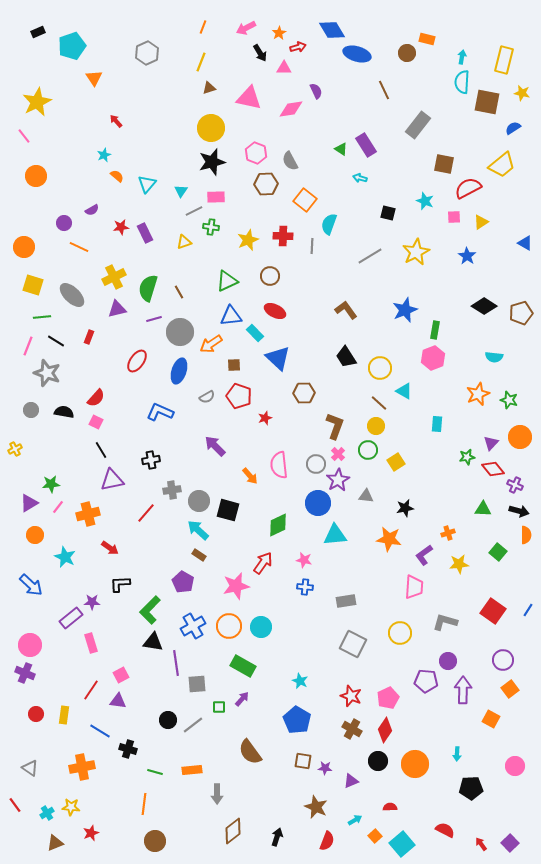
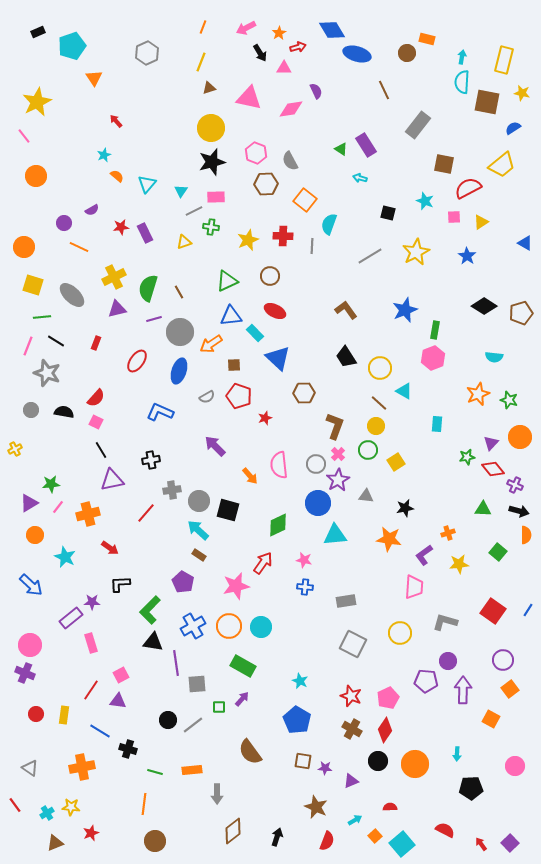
red rectangle at (89, 337): moved 7 px right, 6 px down
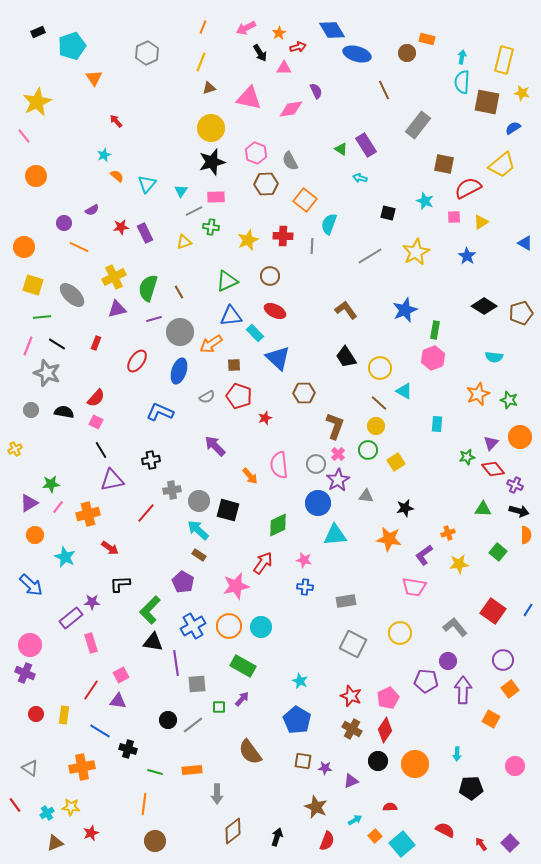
black line at (56, 341): moved 1 px right, 3 px down
pink trapezoid at (414, 587): rotated 95 degrees clockwise
gray L-shape at (445, 622): moved 10 px right, 5 px down; rotated 35 degrees clockwise
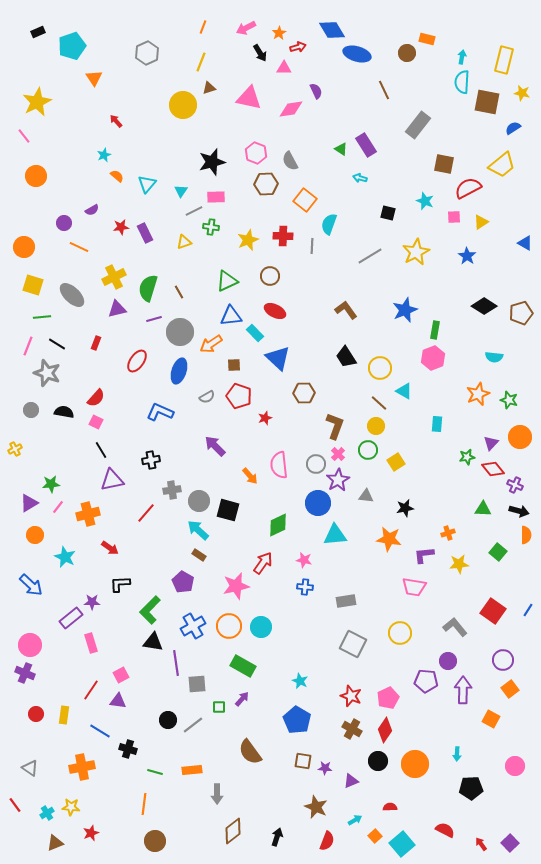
yellow circle at (211, 128): moved 28 px left, 23 px up
purple L-shape at (424, 555): rotated 30 degrees clockwise
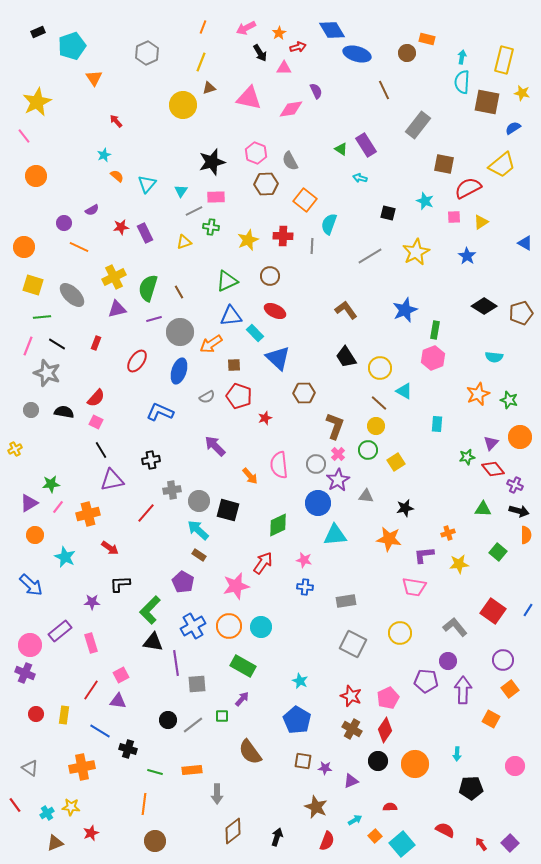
purple rectangle at (71, 618): moved 11 px left, 13 px down
green square at (219, 707): moved 3 px right, 9 px down
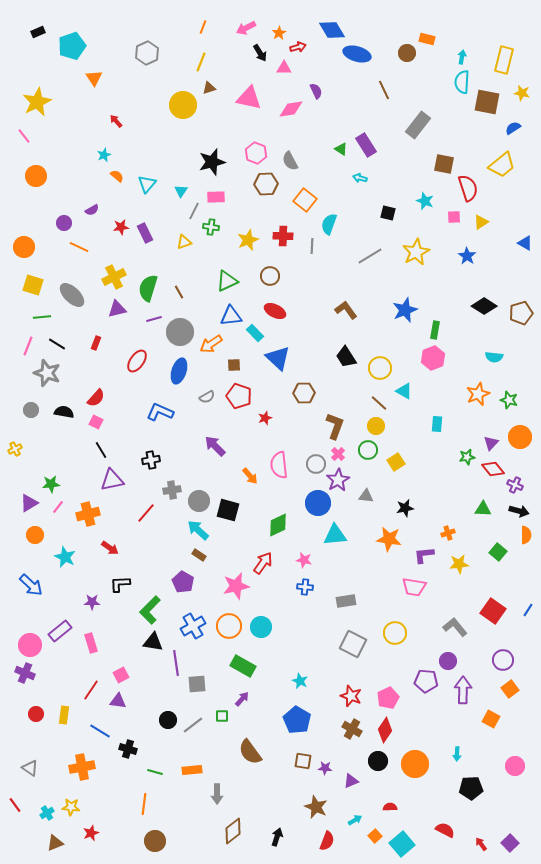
red semicircle at (468, 188): rotated 100 degrees clockwise
gray line at (194, 211): rotated 36 degrees counterclockwise
yellow circle at (400, 633): moved 5 px left
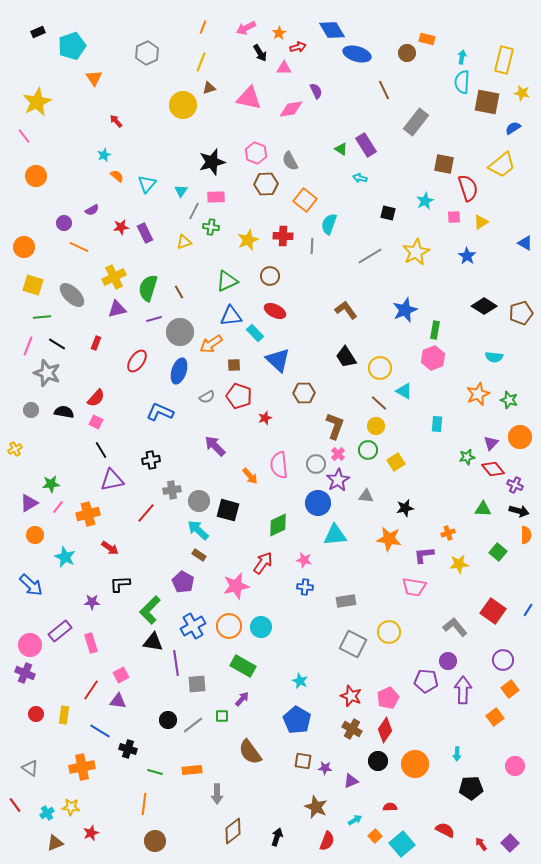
gray rectangle at (418, 125): moved 2 px left, 3 px up
cyan star at (425, 201): rotated 24 degrees clockwise
blue triangle at (278, 358): moved 2 px down
yellow circle at (395, 633): moved 6 px left, 1 px up
orange square at (491, 719): moved 4 px right, 2 px up; rotated 24 degrees clockwise
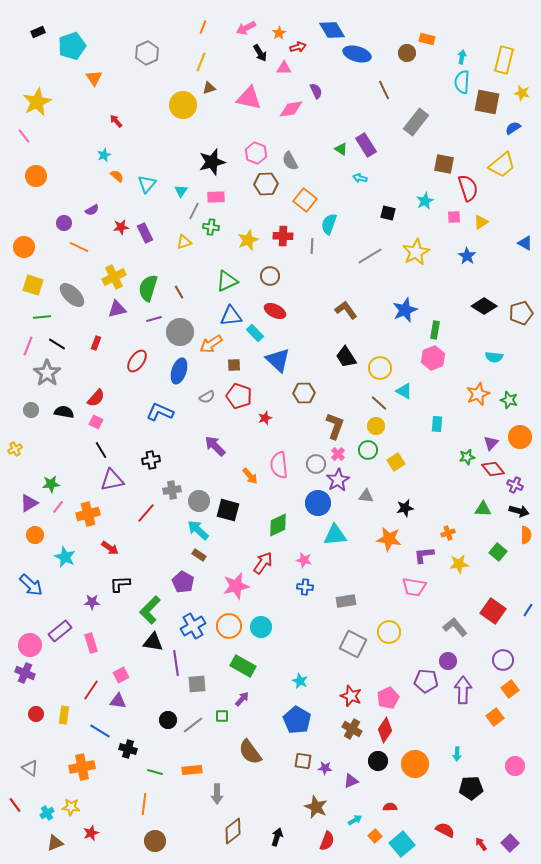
gray star at (47, 373): rotated 16 degrees clockwise
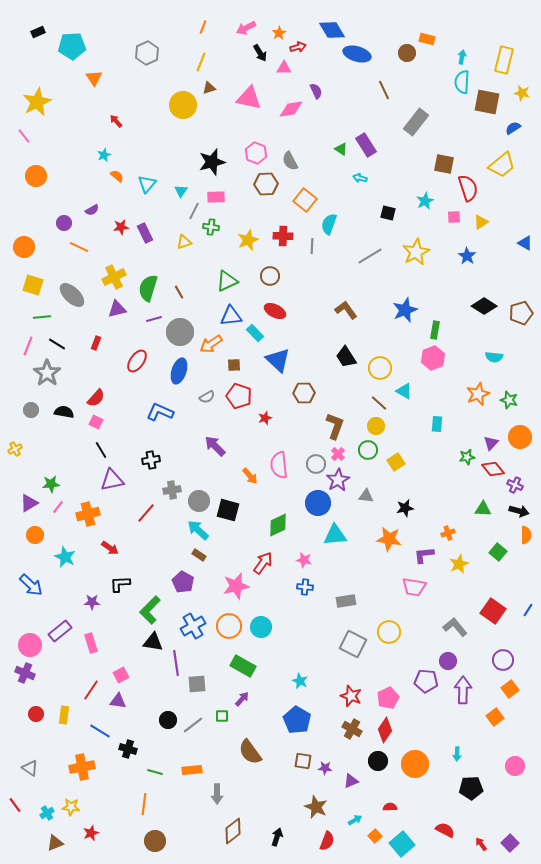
cyan pentagon at (72, 46): rotated 16 degrees clockwise
yellow star at (459, 564): rotated 18 degrees counterclockwise
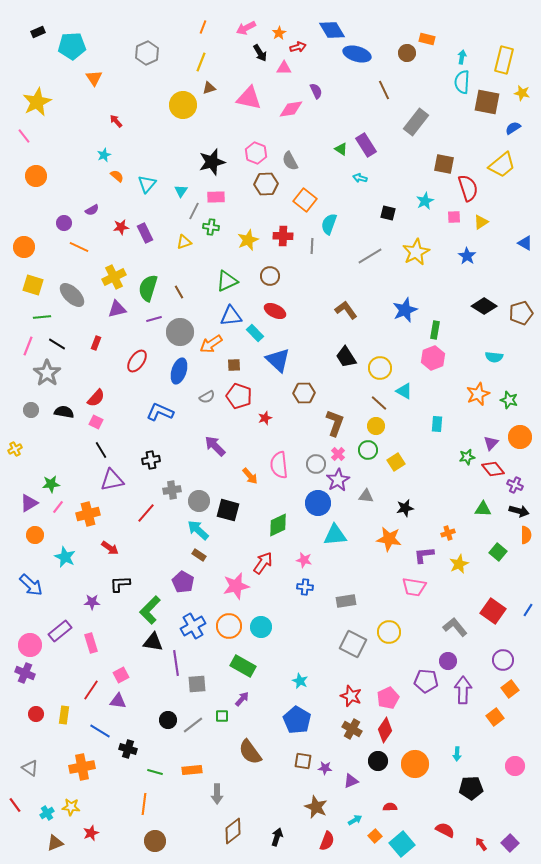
brown L-shape at (335, 426): moved 3 px up
